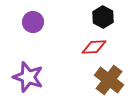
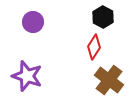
red diamond: rotated 55 degrees counterclockwise
purple star: moved 1 px left, 1 px up
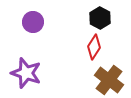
black hexagon: moved 3 px left, 1 px down
purple star: moved 1 px left, 3 px up
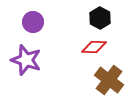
red diamond: rotated 60 degrees clockwise
purple star: moved 13 px up
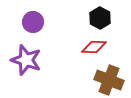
brown cross: rotated 16 degrees counterclockwise
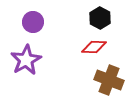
purple star: rotated 24 degrees clockwise
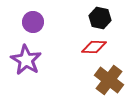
black hexagon: rotated 15 degrees counterclockwise
purple star: rotated 12 degrees counterclockwise
brown cross: rotated 16 degrees clockwise
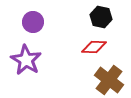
black hexagon: moved 1 px right, 1 px up
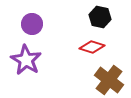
black hexagon: moved 1 px left
purple circle: moved 1 px left, 2 px down
red diamond: moved 2 px left; rotated 15 degrees clockwise
